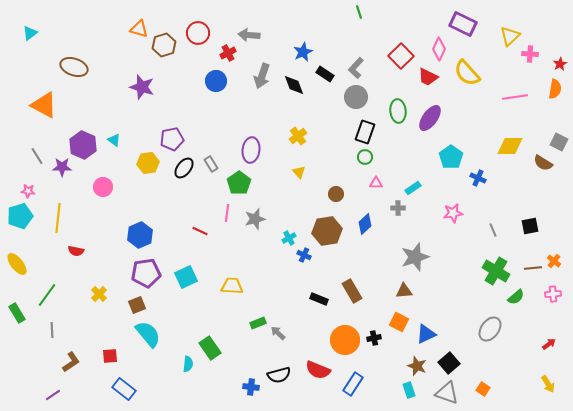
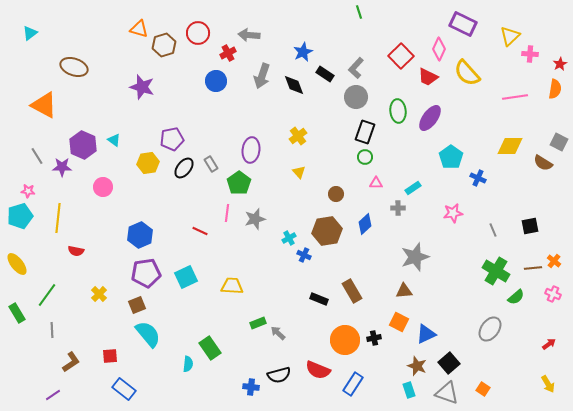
pink cross at (553, 294): rotated 28 degrees clockwise
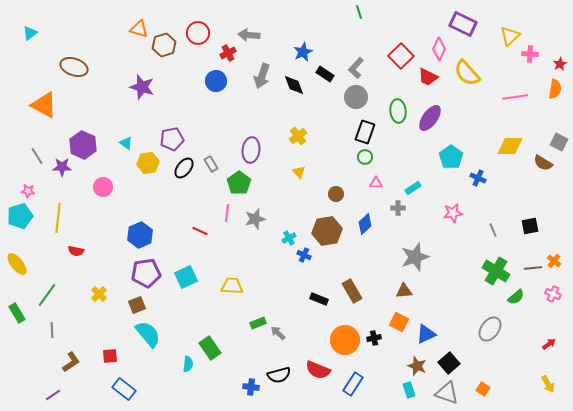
cyan triangle at (114, 140): moved 12 px right, 3 px down
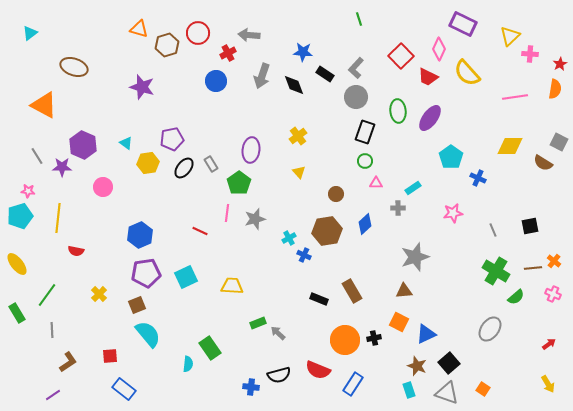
green line at (359, 12): moved 7 px down
brown hexagon at (164, 45): moved 3 px right
blue star at (303, 52): rotated 30 degrees clockwise
green circle at (365, 157): moved 4 px down
brown L-shape at (71, 362): moved 3 px left
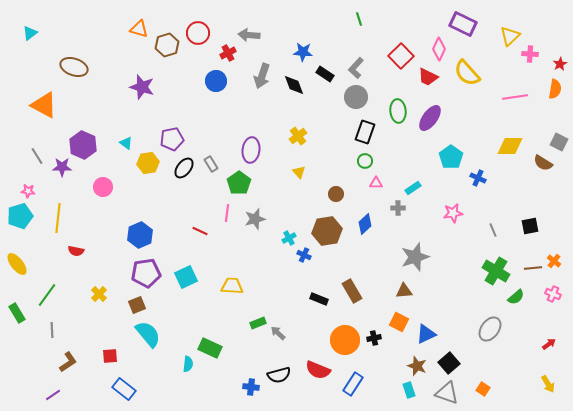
green rectangle at (210, 348): rotated 30 degrees counterclockwise
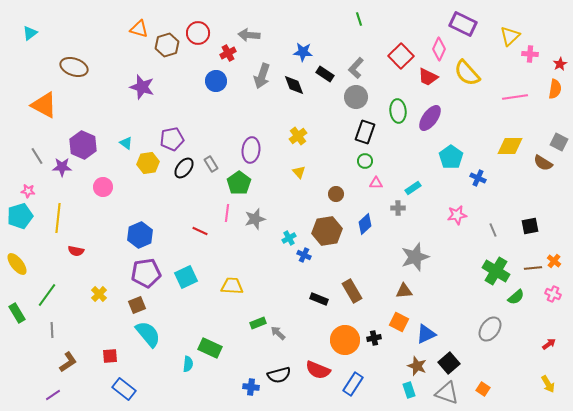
pink star at (453, 213): moved 4 px right, 2 px down
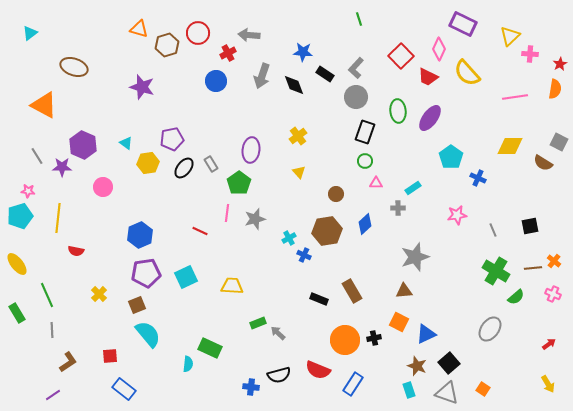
green line at (47, 295): rotated 60 degrees counterclockwise
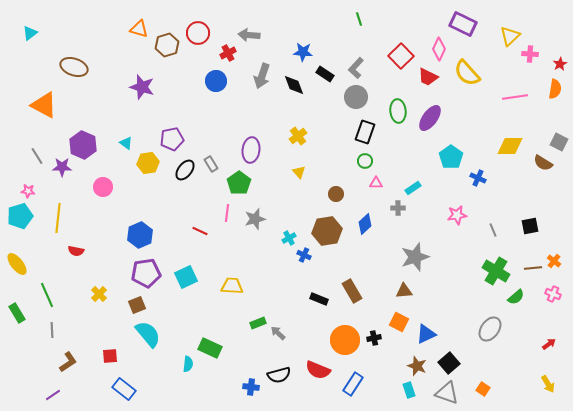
black ellipse at (184, 168): moved 1 px right, 2 px down
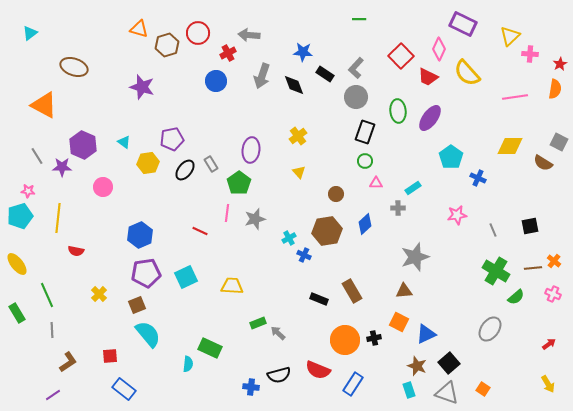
green line at (359, 19): rotated 72 degrees counterclockwise
cyan triangle at (126, 143): moved 2 px left, 1 px up
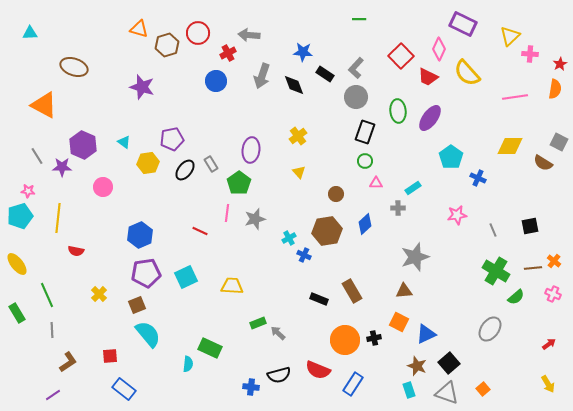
cyan triangle at (30, 33): rotated 35 degrees clockwise
orange square at (483, 389): rotated 16 degrees clockwise
